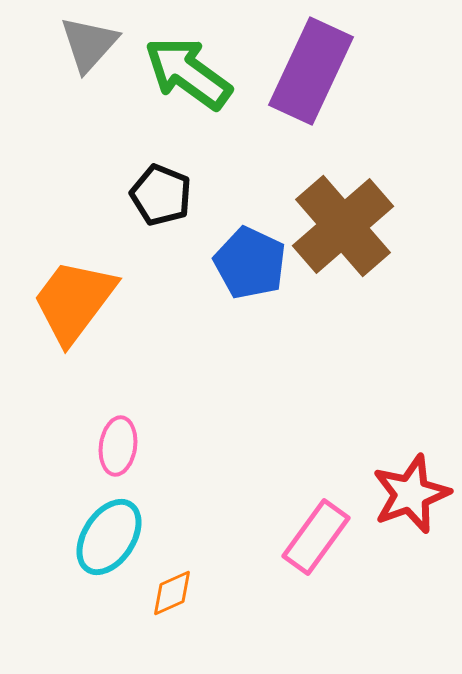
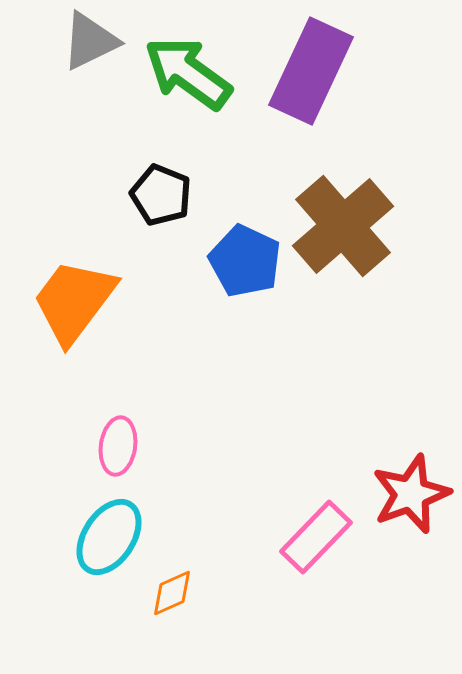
gray triangle: moved 1 px right, 3 px up; rotated 22 degrees clockwise
blue pentagon: moved 5 px left, 2 px up
pink rectangle: rotated 8 degrees clockwise
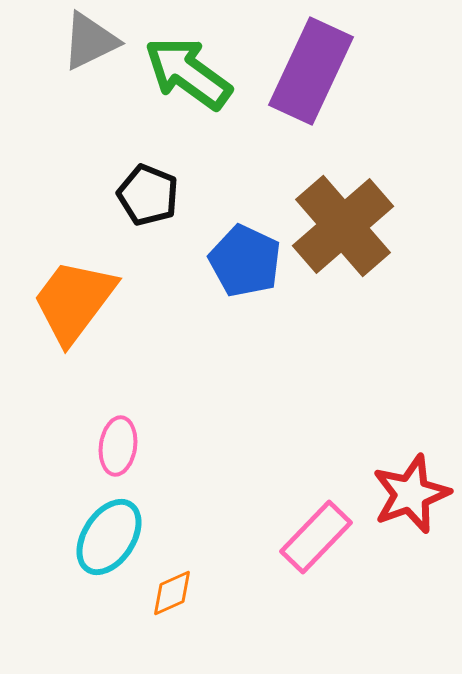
black pentagon: moved 13 px left
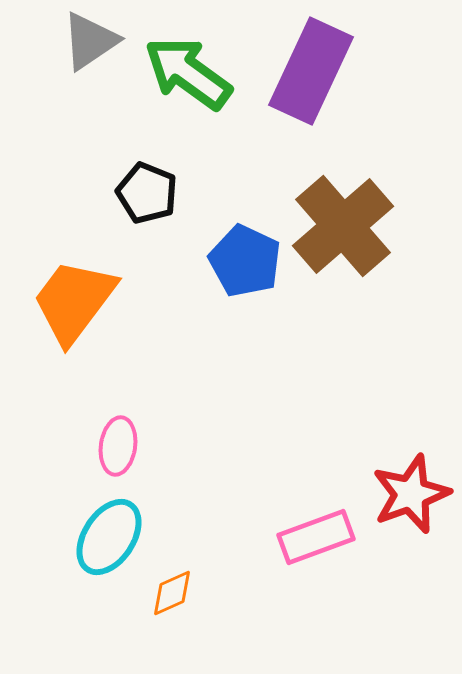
gray triangle: rotated 8 degrees counterclockwise
black pentagon: moved 1 px left, 2 px up
pink rectangle: rotated 26 degrees clockwise
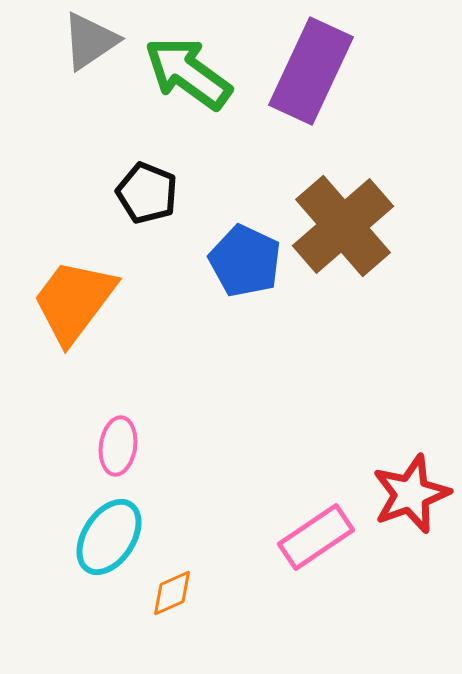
pink rectangle: rotated 14 degrees counterclockwise
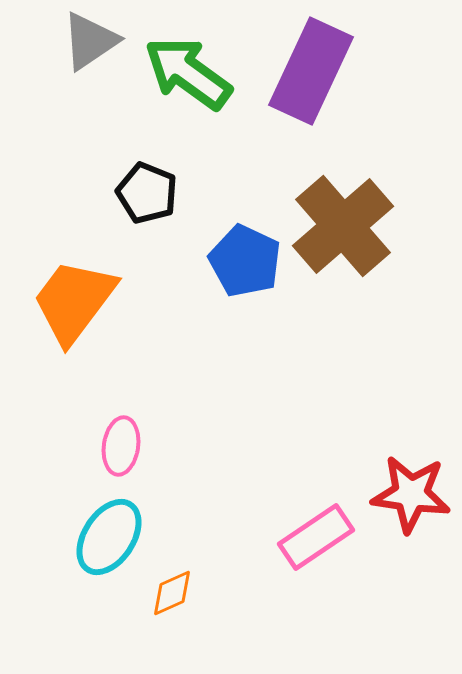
pink ellipse: moved 3 px right
red star: rotated 28 degrees clockwise
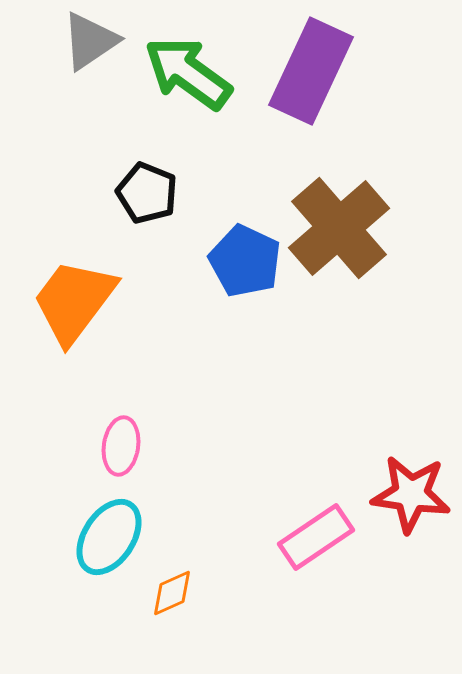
brown cross: moved 4 px left, 2 px down
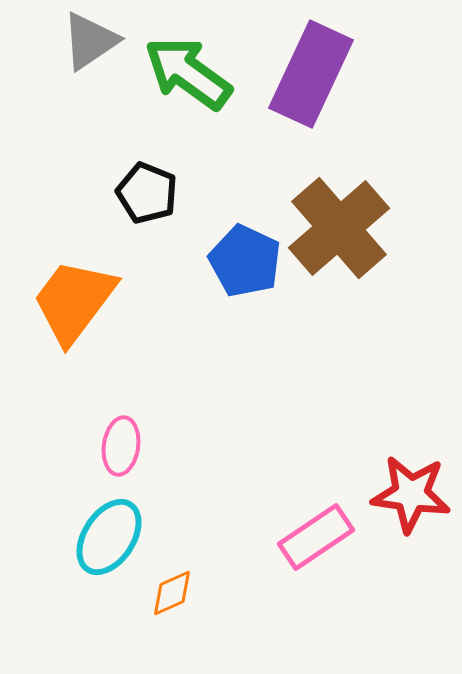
purple rectangle: moved 3 px down
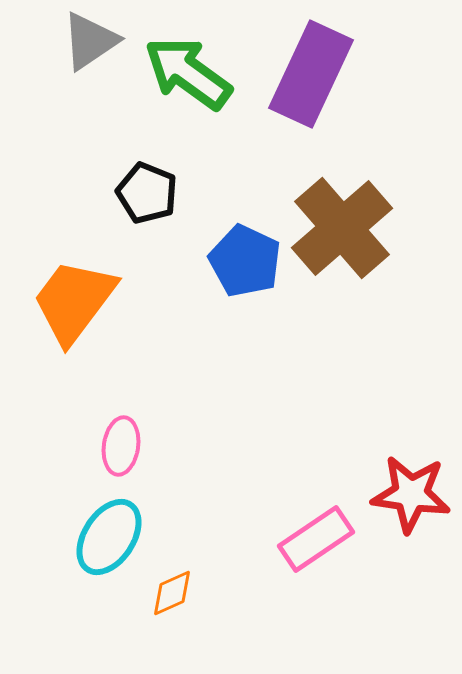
brown cross: moved 3 px right
pink rectangle: moved 2 px down
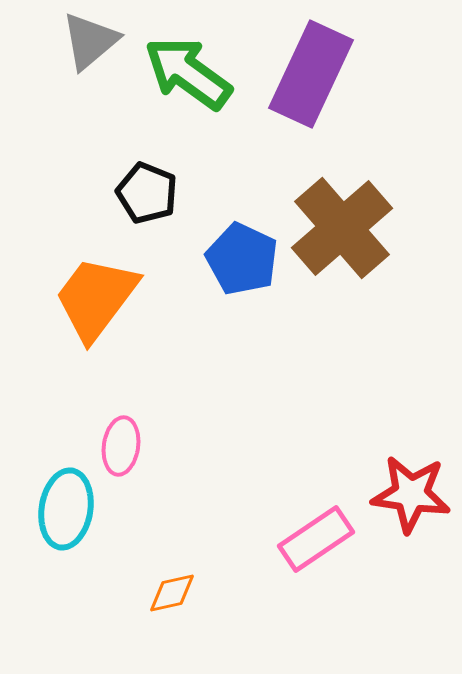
gray triangle: rotated 6 degrees counterclockwise
blue pentagon: moved 3 px left, 2 px up
orange trapezoid: moved 22 px right, 3 px up
cyan ellipse: moved 43 px left, 28 px up; rotated 24 degrees counterclockwise
orange diamond: rotated 12 degrees clockwise
